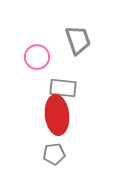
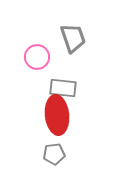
gray trapezoid: moved 5 px left, 2 px up
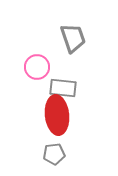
pink circle: moved 10 px down
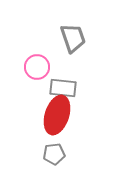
red ellipse: rotated 24 degrees clockwise
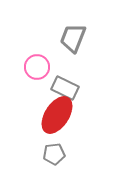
gray trapezoid: rotated 140 degrees counterclockwise
gray rectangle: moved 2 px right; rotated 20 degrees clockwise
red ellipse: rotated 15 degrees clockwise
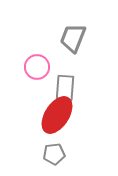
gray rectangle: rotated 68 degrees clockwise
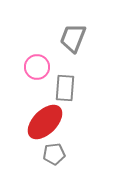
red ellipse: moved 12 px left, 7 px down; rotated 12 degrees clockwise
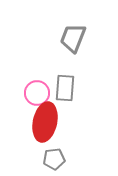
pink circle: moved 26 px down
red ellipse: rotated 33 degrees counterclockwise
gray pentagon: moved 5 px down
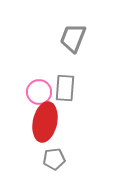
pink circle: moved 2 px right, 1 px up
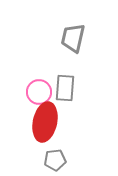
gray trapezoid: rotated 8 degrees counterclockwise
gray pentagon: moved 1 px right, 1 px down
